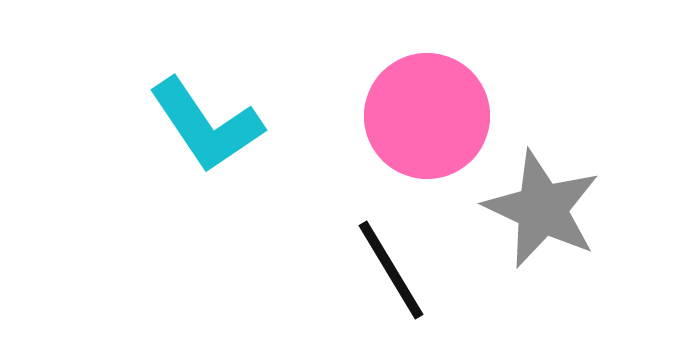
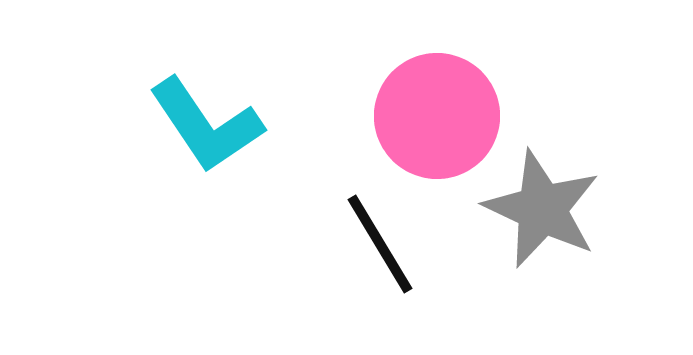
pink circle: moved 10 px right
black line: moved 11 px left, 26 px up
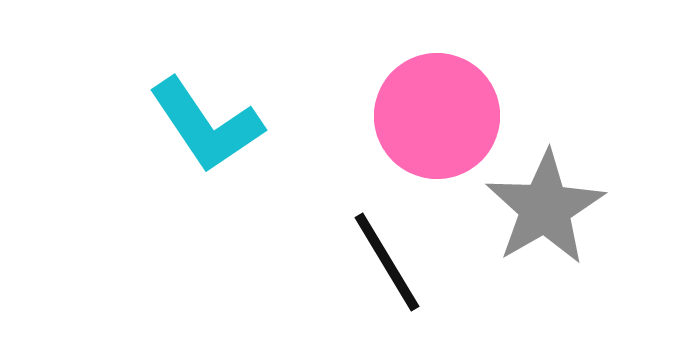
gray star: moved 3 px right, 1 px up; rotated 17 degrees clockwise
black line: moved 7 px right, 18 px down
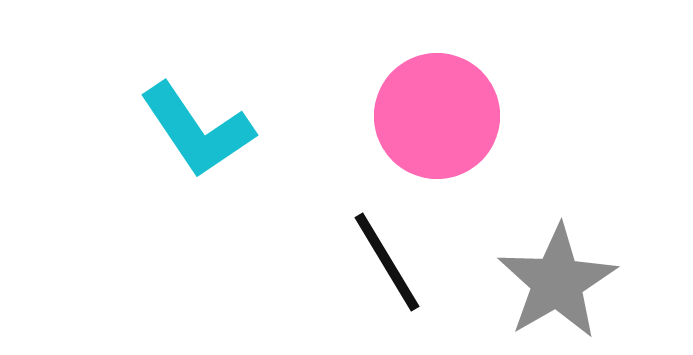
cyan L-shape: moved 9 px left, 5 px down
gray star: moved 12 px right, 74 px down
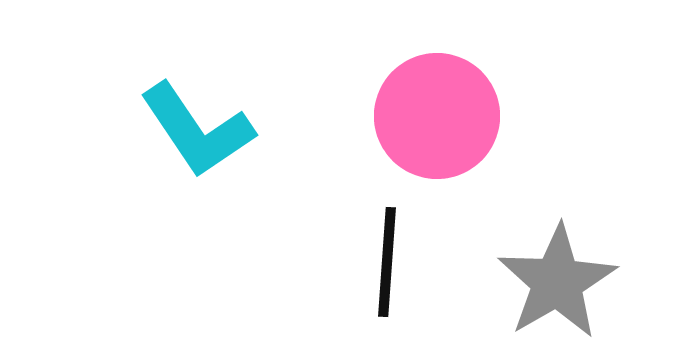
black line: rotated 35 degrees clockwise
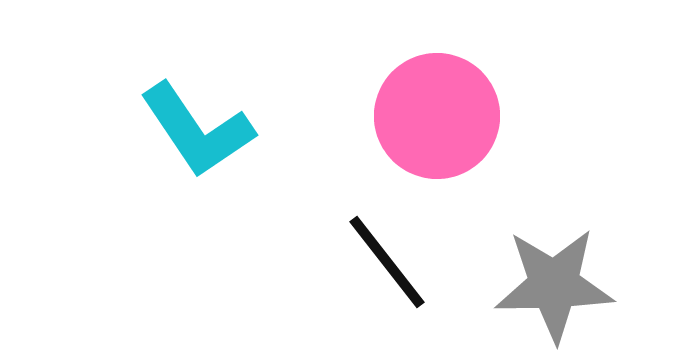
black line: rotated 42 degrees counterclockwise
gray star: moved 3 px left, 3 px down; rotated 29 degrees clockwise
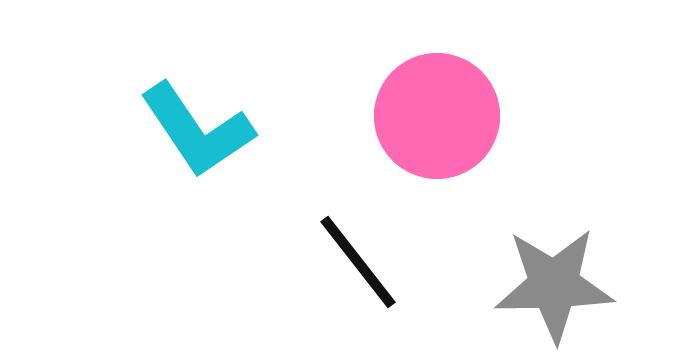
black line: moved 29 px left
